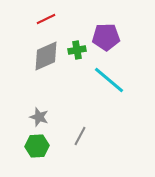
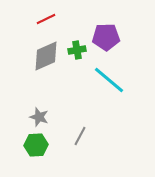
green hexagon: moved 1 px left, 1 px up
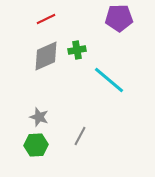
purple pentagon: moved 13 px right, 19 px up
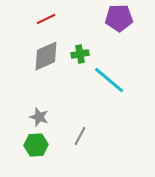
green cross: moved 3 px right, 4 px down
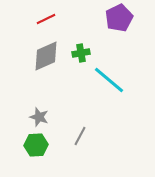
purple pentagon: rotated 24 degrees counterclockwise
green cross: moved 1 px right, 1 px up
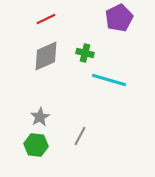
green cross: moved 4 px right; rotated 24 degrees clockwise
cyan line: rotated 24 degrees counterclockwise
gray star: moved 1 px right; rotated 24 degrees clockwise
green hexagon: rotated 10 degrees clockwise
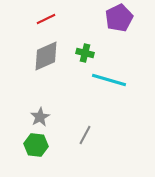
gray line: moved 5 px right, 1 px up
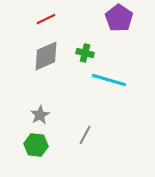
purple pentagon: rotated 12 degrees counterclockwise
gray star: moved 2 px up
